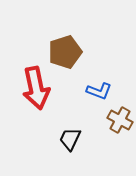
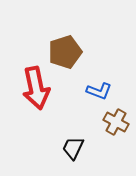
brown cross: moved 4 px left, 2 px down
black trapezoid: moved 3 px right, 9 px down
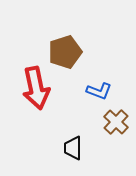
brown cross: rotated 15 degrees clockwise
black trapezoid: rotated 25 degrees counterclockwise
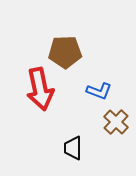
brown pentagon: rotated 16 degrees clockwise
red arrow: moved 4 px right, 1 px down
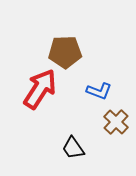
red arrow: rotated 135 degrees counterclockwise
black trapezoid: rotated 35 degrees counterclockwise
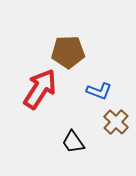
brown pentagon: moved 3 px right
black trapezoid: moved 6 px up
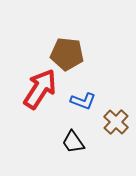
brown pentagon: moved 1 px left, 2 px down; rotated 8 degrees clockwise
blue L-shape: moved 16 px left, 10 px down
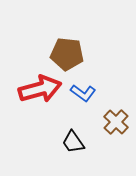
red arrow: rotated 42 degrees clockwise
blue L-shape: moved 8 px up; rotated 15 degrees clockwise
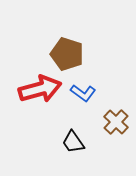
brown pentagon: rotated 12 degrees clockwise
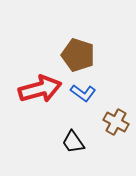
brown pentagon: moved 11 px right, 1 px down
brown cross: rotated 15 degrees counterclockwise
